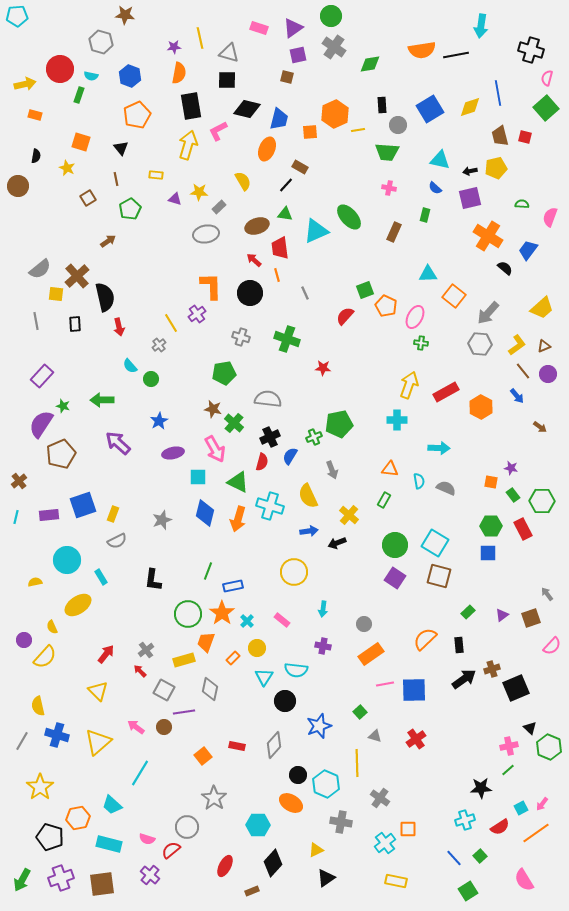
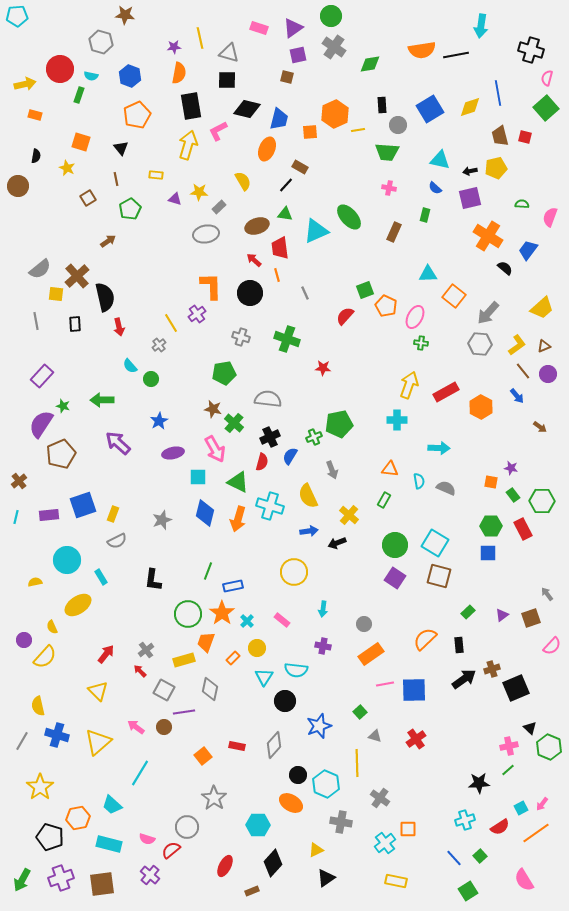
black star at (481, 788): moved 2 px left, 5 px up
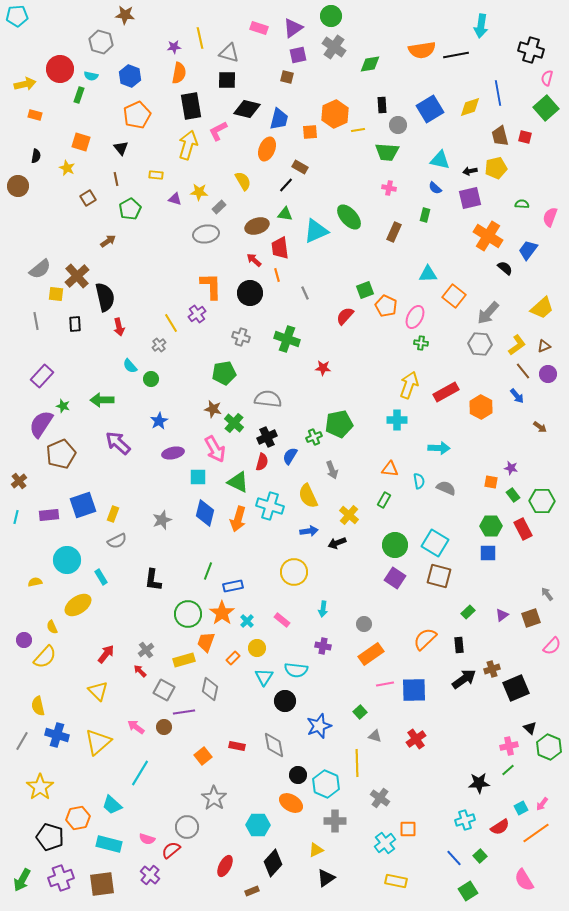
black cross at (270, 437): moved 3 px left
gray diamond at (274, 745): rotated 52 degrees counterclockwise
gray cross at (341, 822): moved 6 px left, 1 px up; rotated 10 degrees counterclockwise
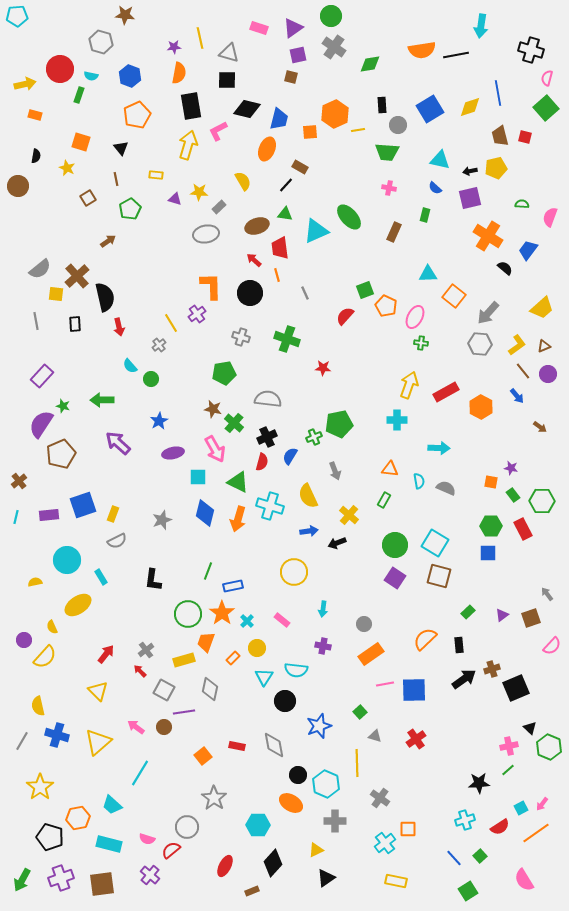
brown square at (287, 77): moved 4 px right
gray arrow at (332, 470): moved 3 px right, 1 px down
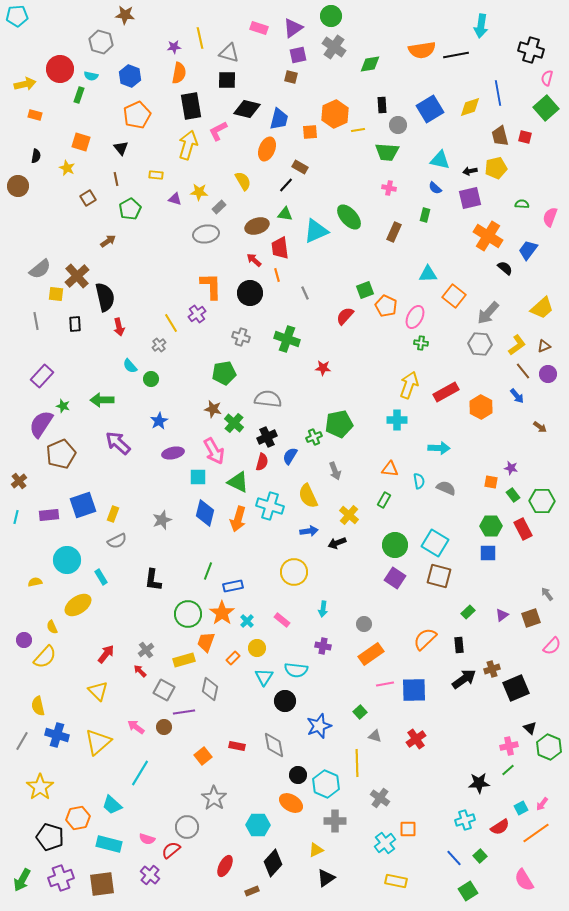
pink arrow at (215, 449): moved 1 px left, 2 px down
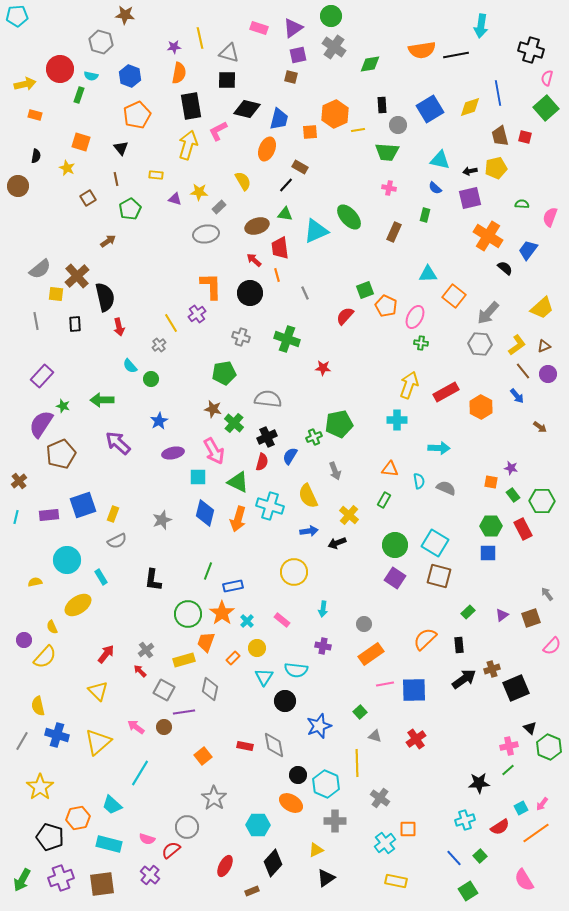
red rectangle at (237, 746): moved 8 px right
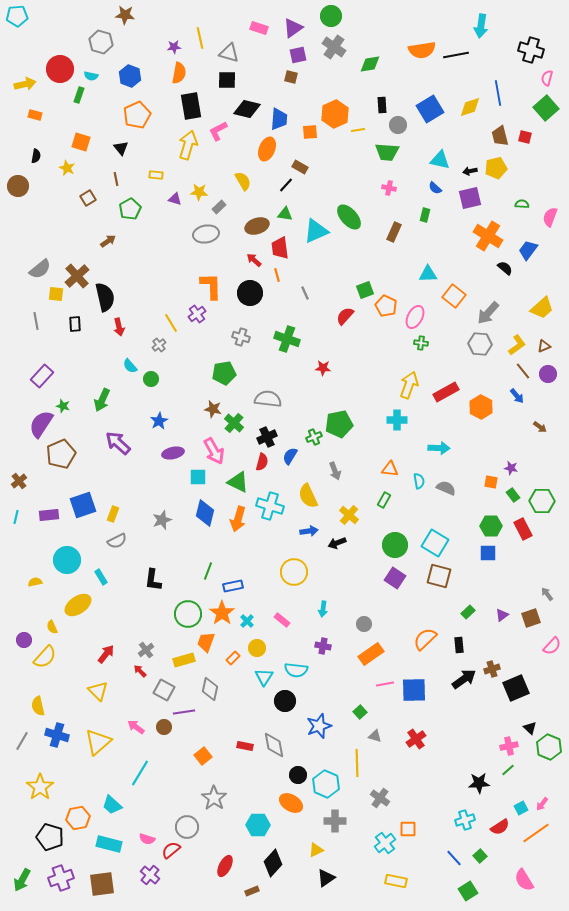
blue trapezoid at (279, 119): rotated 10 degrees counterclockwise
green arrow at (102, 400): rotated 65 degrees counterclockwise
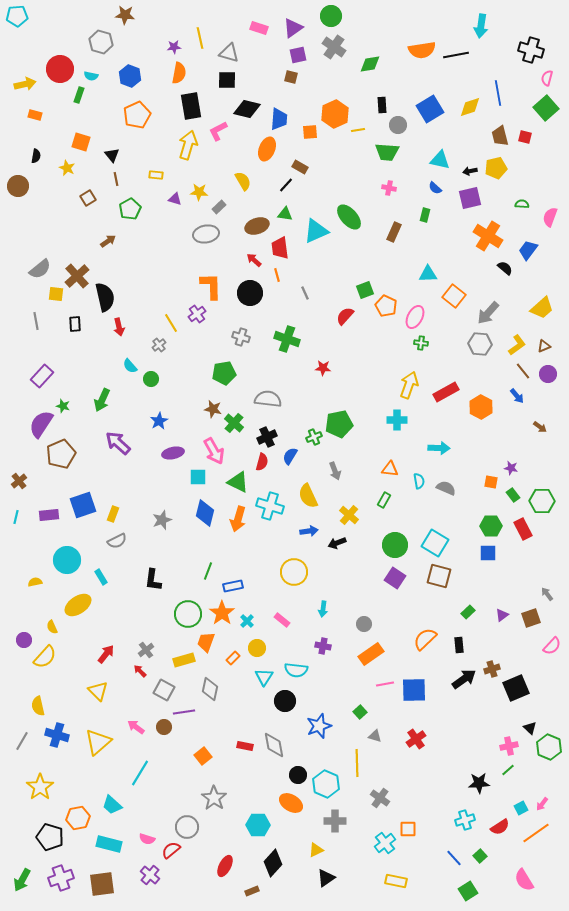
black triangle at (121, 148): moved 9 px left, 7 px down
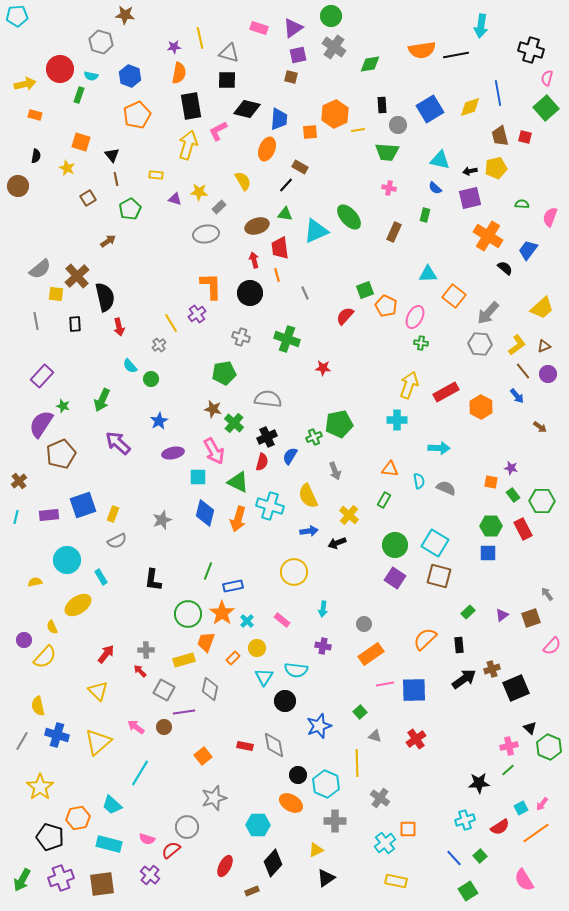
red arrow at (254, 260): rotated 35 degrees clockwise
gray cross at (146, 650): rotated 35 degrees clockwise
gray star at (214, 798): rotated 20 degrees clockwise
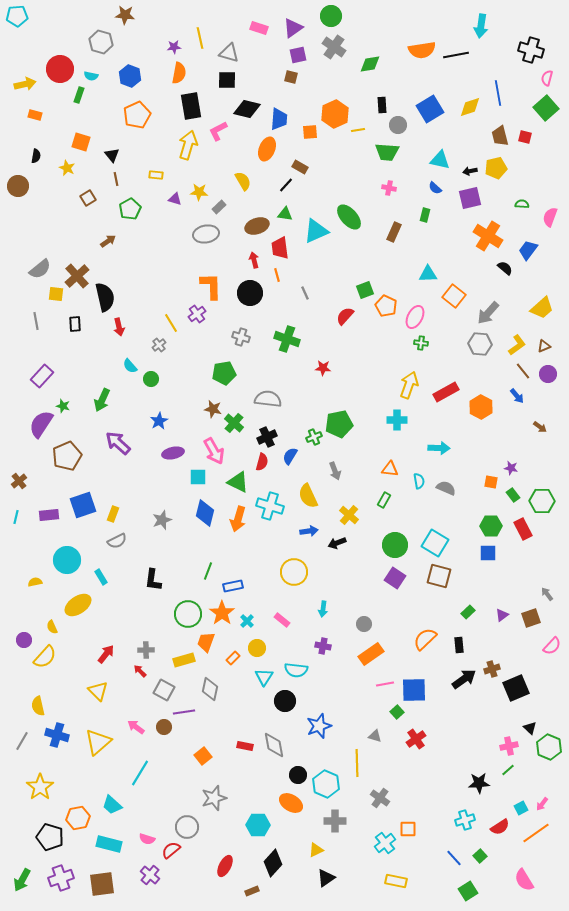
brown pentagon at (61, 454): moved 6 px right, 2 px down
green square at (360, 712): moved 37 px right
